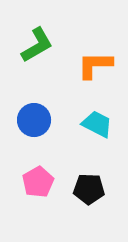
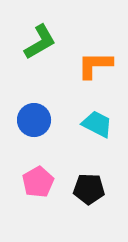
green L-shape: moved 3 px right, 3 px up
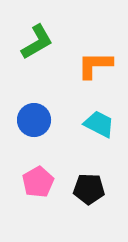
green L-shape: moved 3 px left
cyan trapezoid: moved 2 px right
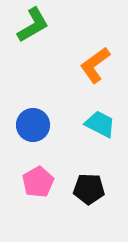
green L-shape: moved 4 px left, 17 px up
orange L-shape: rotated 36 degrees counterclockwise
blue circle: moved 1 px left, 5 px down
cyan trapezoid: moved 1 px right
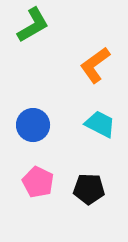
pink pentagon: rotated 16 degrees counterclockwise
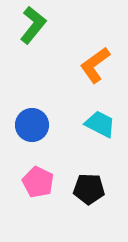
green L-shape: rotated 21 degrees counterclockwise
blue circle: moved 1 px left
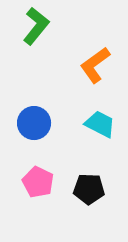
green L-shape: moved 3 px right, 1 px down
blue circle: moved 2 px right, 2 px up
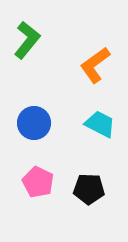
green L-shape: moved 9 px left, 14 px down
